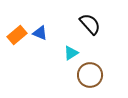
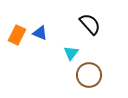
orange rectangle: rotated 24 degrees counterclockwise
cyan triangle: rotated 21 degrees counterclockwise
brown circle: moved 1 px left
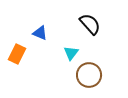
orange rectangle: moved 19 px down
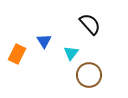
blue triangle: moved 4 px right, 8 px down; rotated 35 degrees clockwise
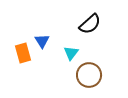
black semicircle: rotated 90 degrees clockwise
blue triangle: moved 2 px left
orange rectangle: moved 6 px right, 1 px up; rotated 42 degrees counterclockwise
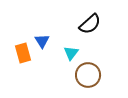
brown circle: moved 1 px left
